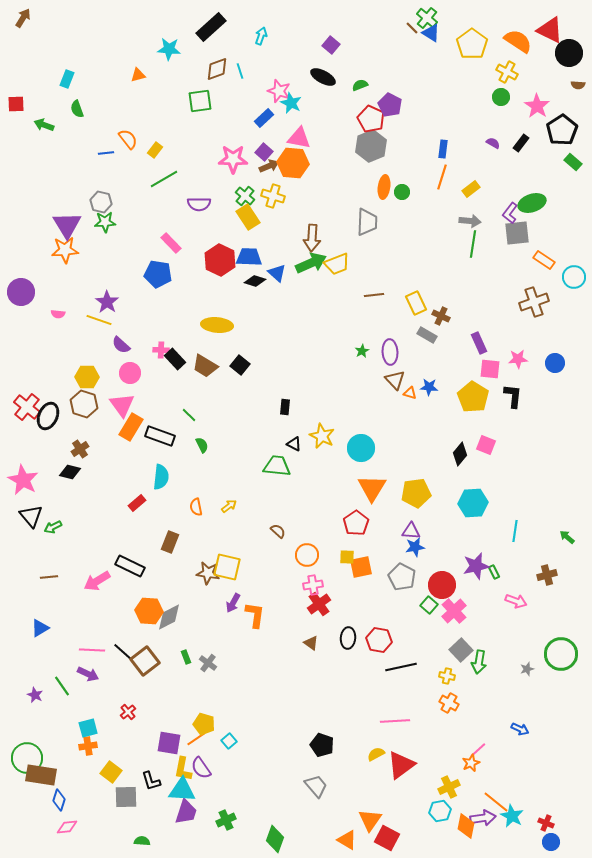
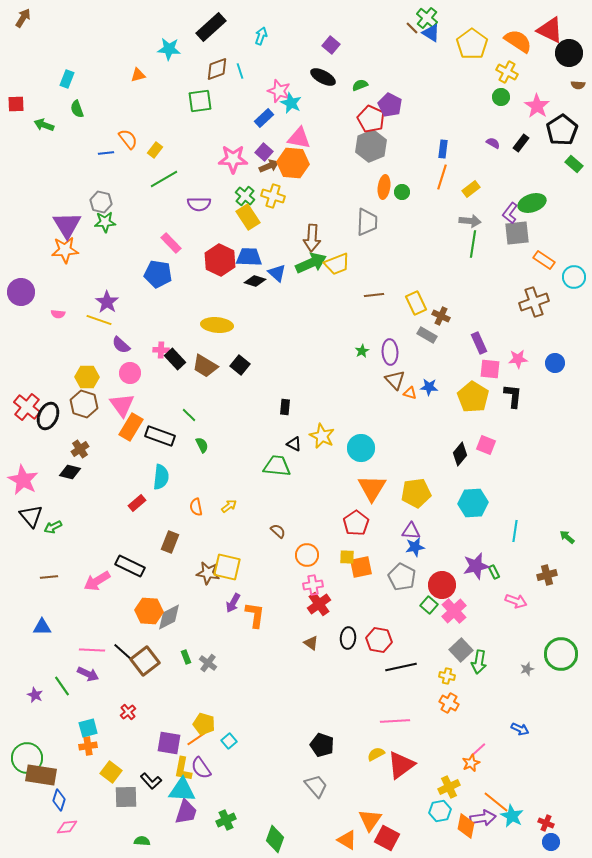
green rectangle at (573, 162): moved 1 px right, 2 px down
blue triangle at (40, 628): moved 2 px right, 1 px up; rotated 30 degrees clockwise
black L-shape at (151, 781): rotated 25 degrees counterclockwise
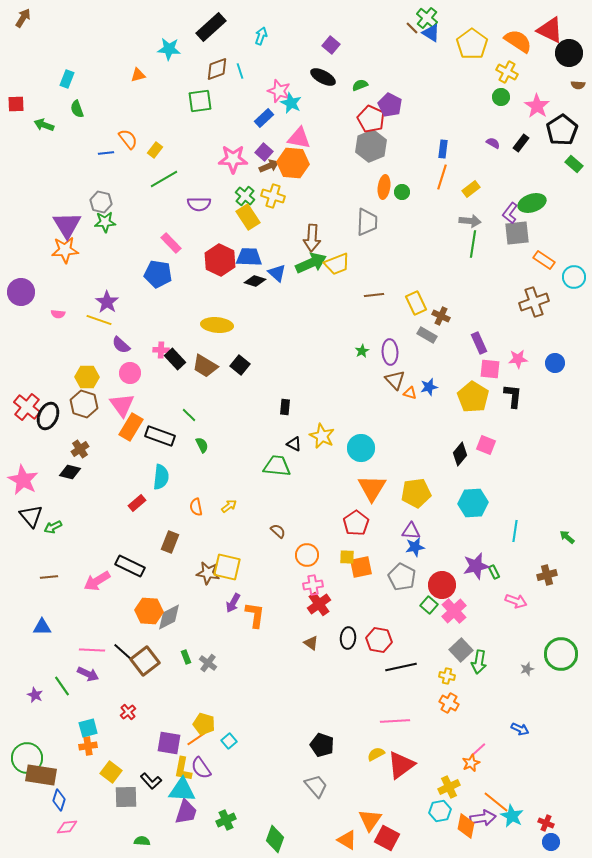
blue star at (429, 387): rotated 18 degrees counterclockwise
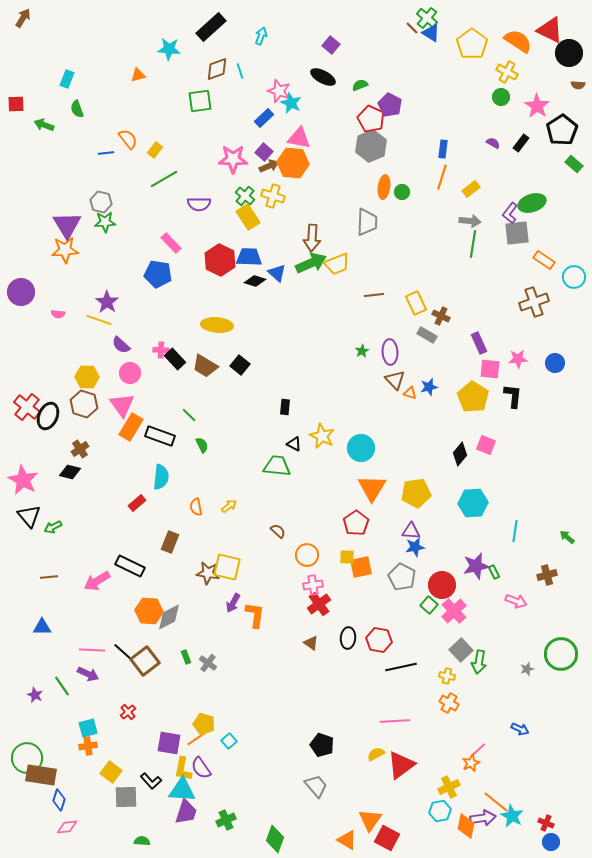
black triangle at (31, 516): moved 2 px left
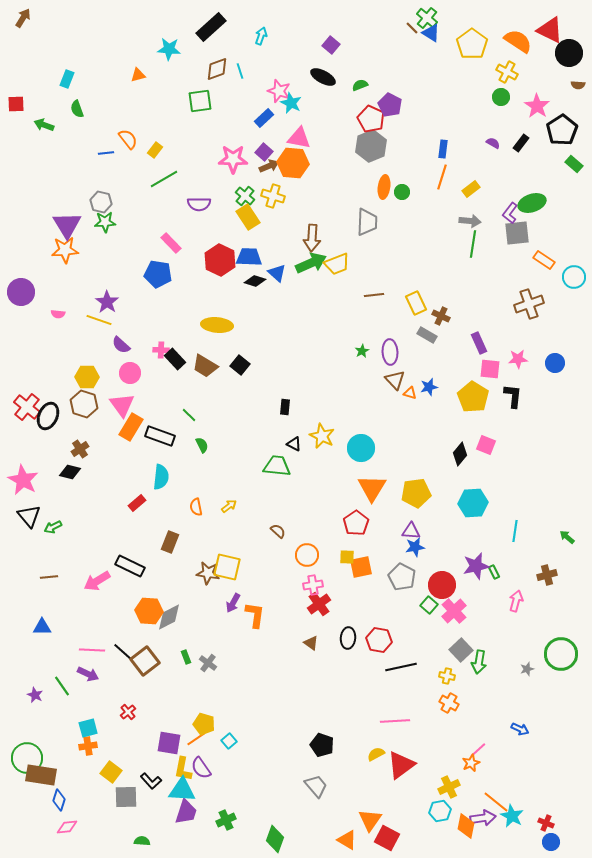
brown cross at (534, 302): moved 5 px left, 2 px down
pink arrow at (516, 601): rotated 95 degrees counterclockwise
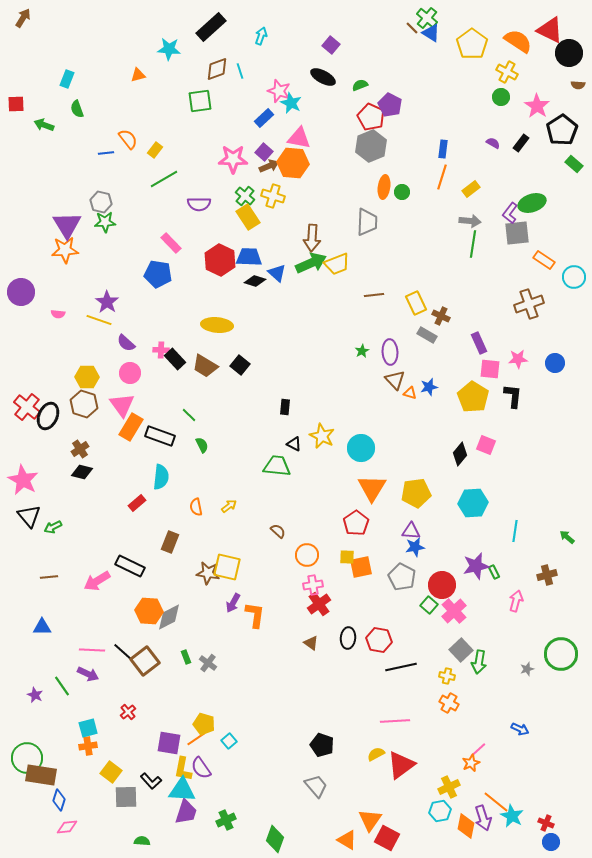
red pentagon at (371, 119): moved 2 px up
purple semicircle at (121, 345): moved 5 px right, 2 px up
black diamond at (70, 472): moved 12 px right
purple arrow at (483, 818): rotated 80 degrees clockwise
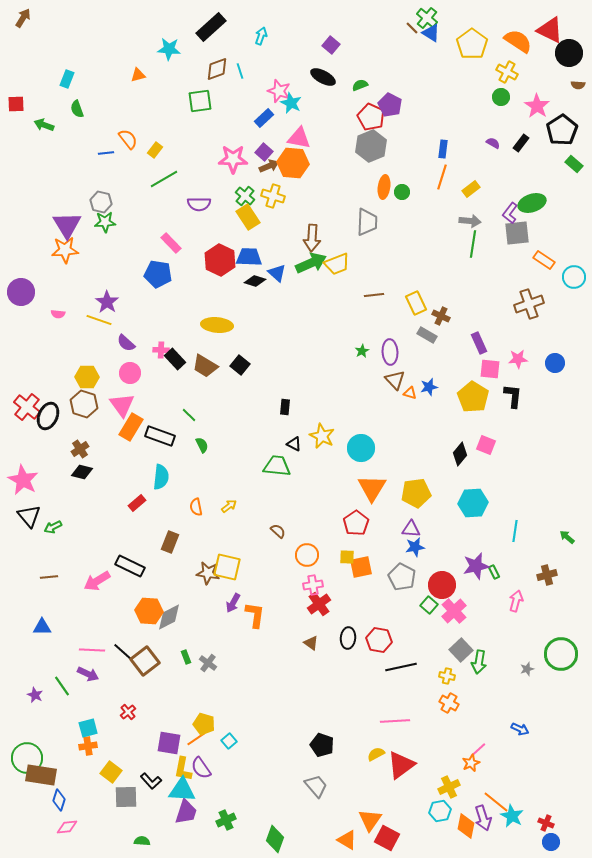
purple triangle at (411, 531): moved 2 px up
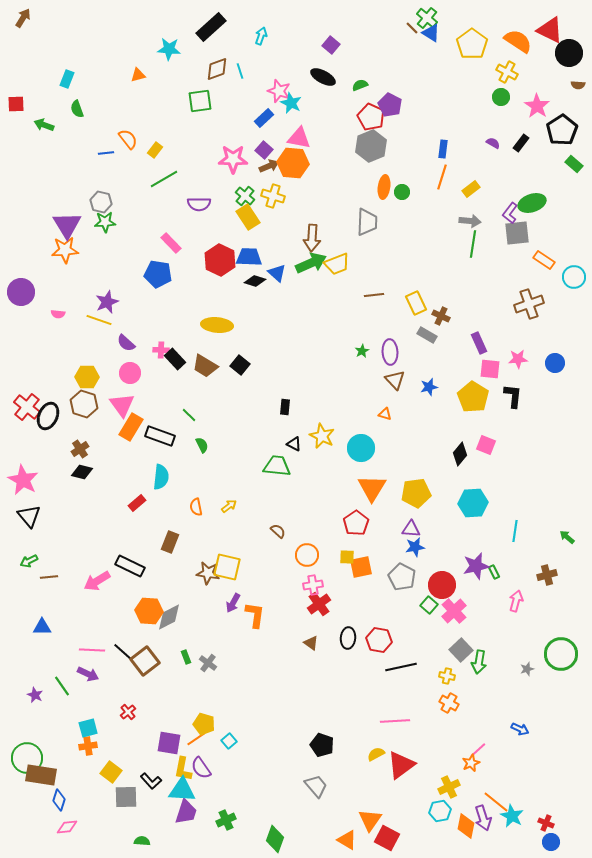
purple square at (264, 152): moved 2 px up
purple star at (107, 302): rotated 15 degrees clockwise
orange triangle at (410, 393): moved 25 px left, 21 px down
green arrow at (53, 527): moved 24 px left, 34 px down
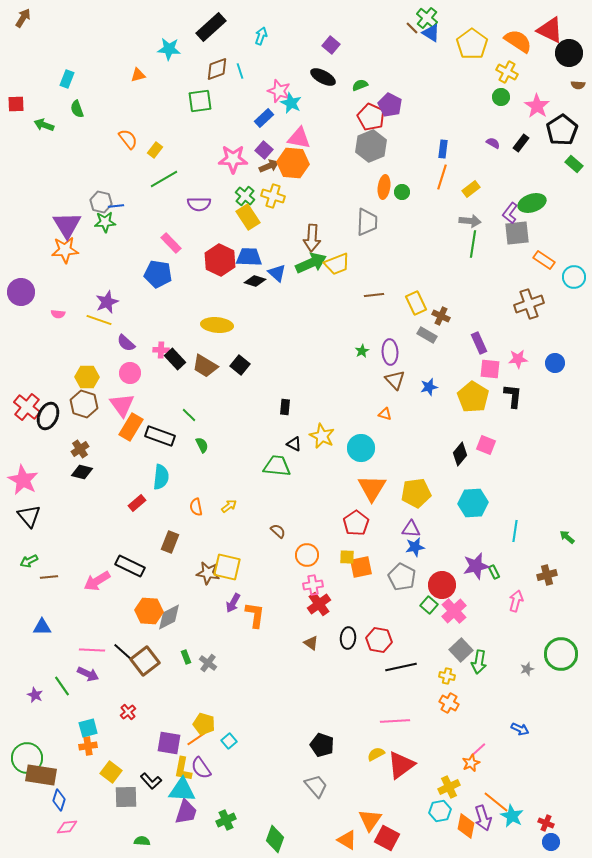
blue line at (106, 153): moved 10 px right, 53 px down
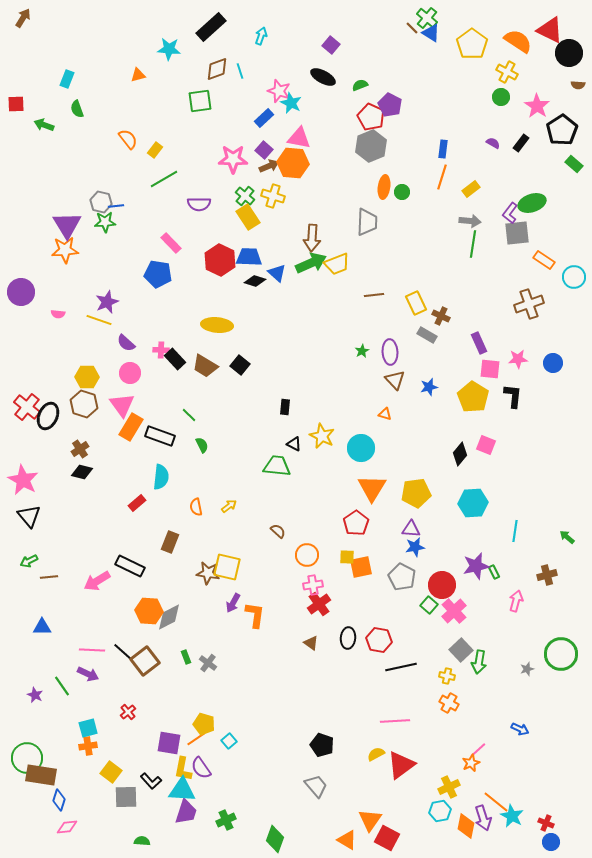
blue circle at (555, 363): moved 2 px left
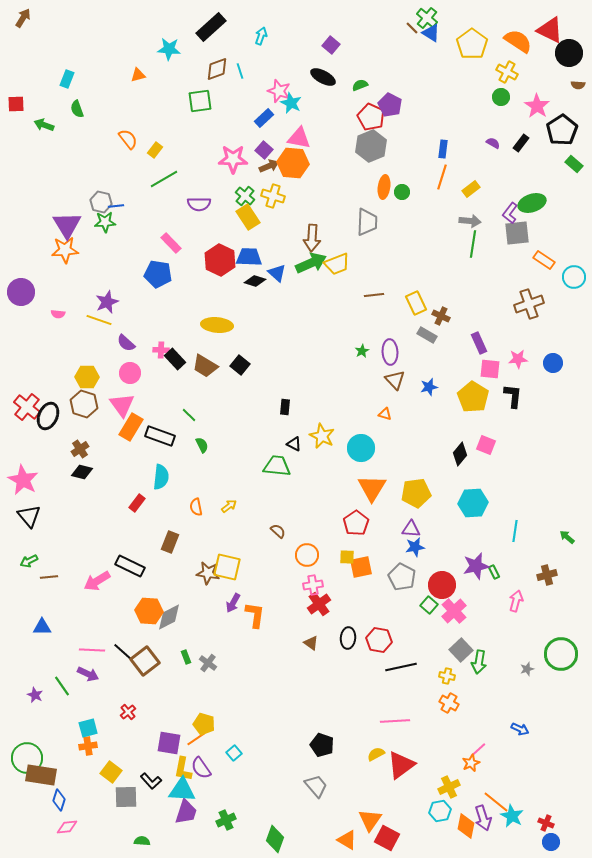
red rectangle at (137, 503): rotated 12 degrees counterclockwise
cyan square at (229, 741): moved 5 px right, 12 px down
